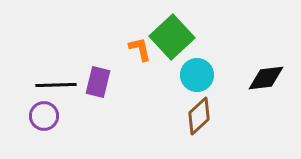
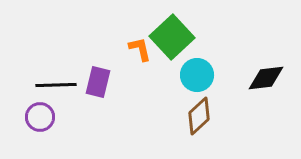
purple circle: moved 4 px left, 1 px down
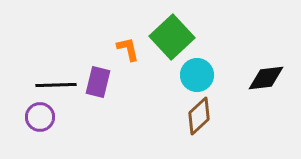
orange L-shape: moved 12 px left
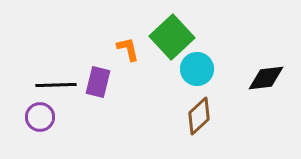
cyan circle: moved 6 px up
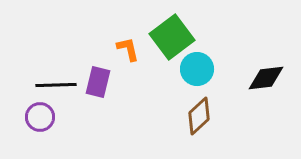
green square: rotated 6 degrees clockwise
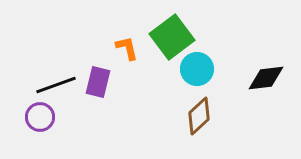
orange L-shape: moved 1 px left, 1 px up
black line: rotated 18 degrees counterclockwise
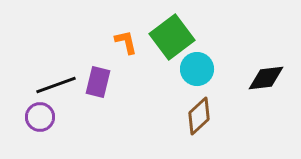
orange L-shape: moved 1 px left, 6 px up
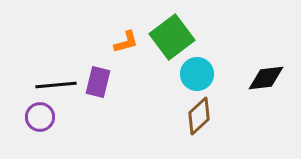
orange L-shape: rotated 88 degrees clockwise
cyan circle: moved 5 px down
black line: rotated 15 degrees clockwise
